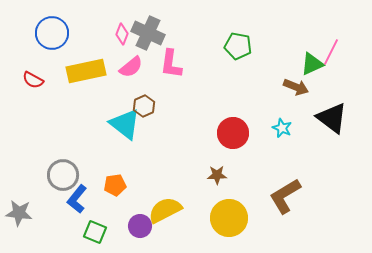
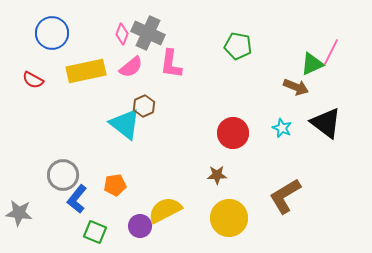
black triangle: moved 6 px left, 5 px down
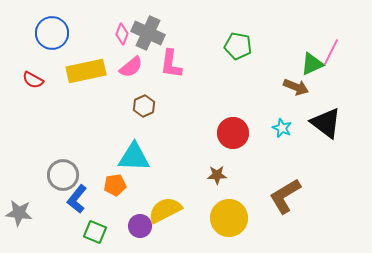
cyan triangle: moved 9 px right, 33 px down; rotated 36 degrees counterclockwise
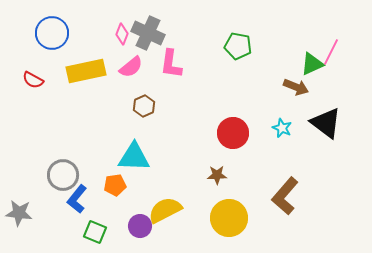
brown L-shape: rotated 18 degrees counterclockwise
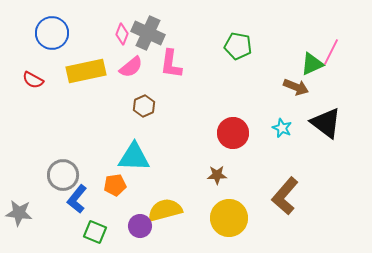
yellow semicircle: rotated 12 degrees clockwise
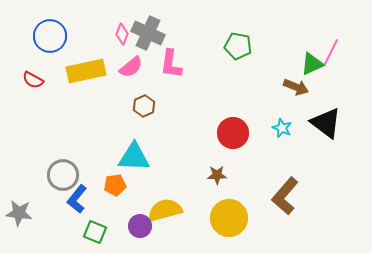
blue circle: moved 2 px left, 3 px down
